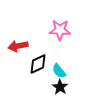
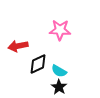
cyan semicircle: rotated 21 degrees counterclockwise
black star: moved 1 px left
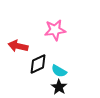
pink star: moved 5 px left; rotated 10 degrees counterclockwise
red arrow: rotated 24 degrees clockwise
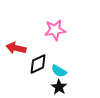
red arrow: moved 2 px left, 2 px down
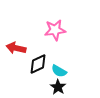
black star: moved 1 px left
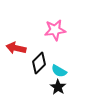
black diamond: moved 1 px right, 1 px up; rotated 20 degrees counterclockwise
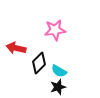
black star: rotated 21 degrees clockwise
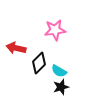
black star: moved 3 px right
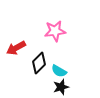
pink star: moved 1 px down
red arrow: rotated 42 degrees counterclockwise
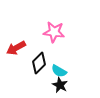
pink star: moved 1 px left, 1 px down; rotated 15 degrees clockwise
black star: moved 1 px left, 2 px up; rotated 28 degrees counterclockwise
